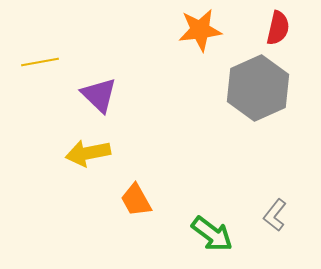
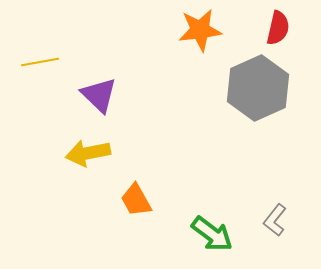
gray L-shape: moved 5 px down
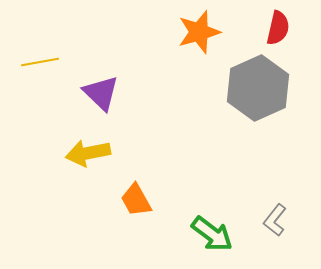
orange star: moved 1 px left, 2 px down; rotated 9 degrees counterclockwise
purple triangle: moved 2 px right, 2 px up
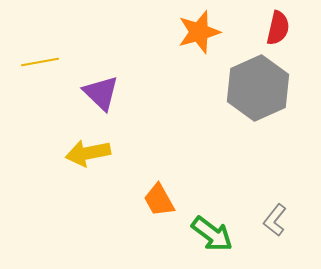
orange trapezoid: moved 23 px right
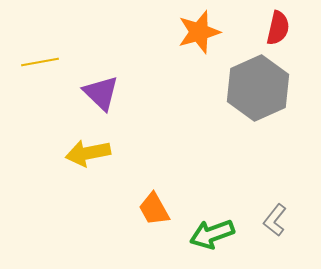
orange trapezoid: moved 5 px left, 9 px down
green arrow: rotated 123 degrees clockwise
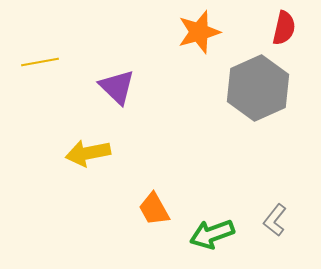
red semicircle: moved 6 px right
purple triangle: moved 16 px right, 6 px up
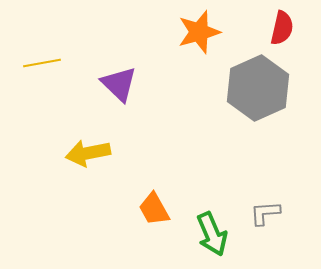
red semicircle: moved 2 px left
yellow line: moved 2 px right, 1 px down
purple triangle: moved 2 px right, 3 px up
gray L-shape: moved 10 px left, 7 px up; rotated 48 degrees clockwise
green arrow: rotated 93 degrees counterclockwise
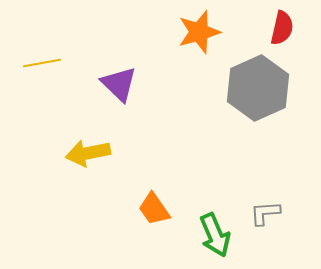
orange trapezoid: rotated 6 degrees counterclockwise
green arrow: moved 3 px right, 1 px down
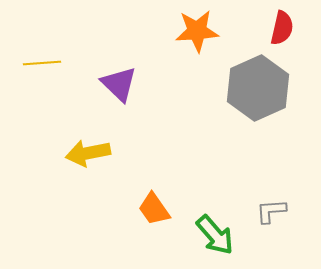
orange star: moved 2 px left, 1 px up; rotated 12 degrees clockwise
yellow line: rotated 6 degrees clockwise
gray L-shape: moved 6 px right, 2 px up
green arrow: rotated 18 degrees counterclockwise
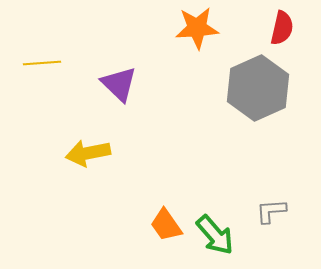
orange star: moved 3 px up
orange trapezoid: moved 12 px right, 16 px down
